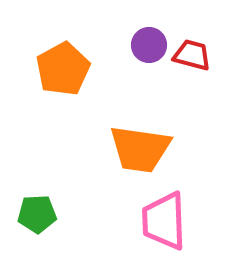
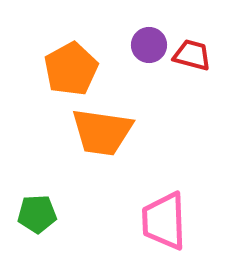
orange pentagon: moved 8 px right
orange trapezoid: moved 38 px left, 17 px up
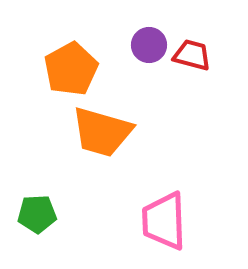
orange trapezoid: rotated 8 degrees clockwise
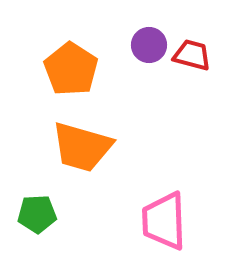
orange pentagon: rotated 10 degrees counterclockwise
orange trapezoid: moved 20 px left, 15 px down
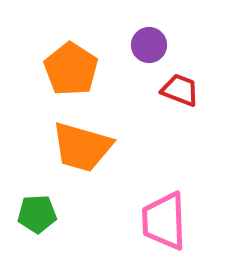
red trapezoid: moved 12 px left, 35 px down; rotated 6 degrees clockwise
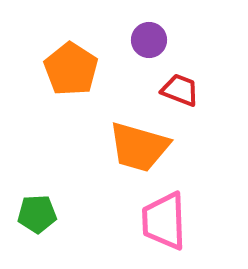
purple circle: moved 5 px up
orange trapezoid: moved 57 px right
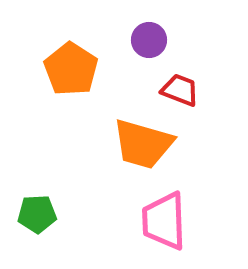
orange trapezoid: moved 4 px right, 3 px up
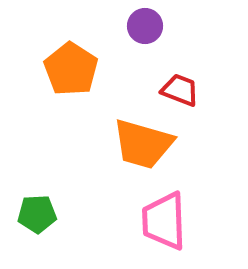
purple circle: moved 4 px left, 14 px up
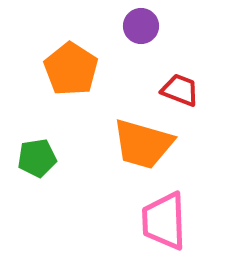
purple circle: moved 4 px left
green pentagon: moved 56 px up; rotated 6 degrees counterclockwise
